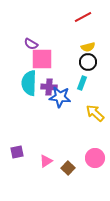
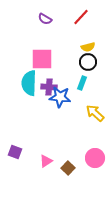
red line: moved 2 px left; rotated 18 degrees counterclockwise
purple semicircle: moved 14 px right, 25 px up
purple square: moved 2 px left; rotated 32 degrees clockwise
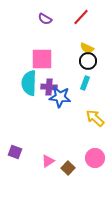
yellow semicircle: moved 1 px left, 1 px down; rotated 40 degrees clockwise
black circle: moved 1 px up
cyan rectangle: moved 3 px right
yellow arrow: moved 5 px down
pink triangle: moved 2 px right
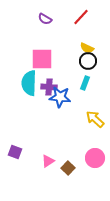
yellow arrow: moved 1 px down
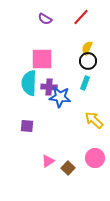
yellow semicircle: rotated 88 degrees clockwise
yellow arrow: moved 1 px left, 1 px down
purple square: moved 12 px right, 26 px up; rotated 16 degrees counterclockwise
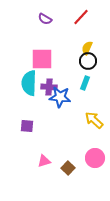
pink triangle: moved 4 px left; rotated 16 degrees clockwise
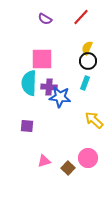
pink circle: moved 7 px left
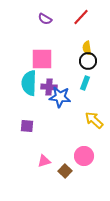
yellow semicircle: rotated 32 degrees counterclockwise
pink circle: moved 4 px left, 2 px up
brown square: moved 3 px left, 3 px down
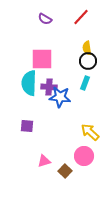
yellow arrow: moved 4 px left, 12 px down
